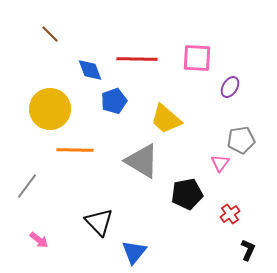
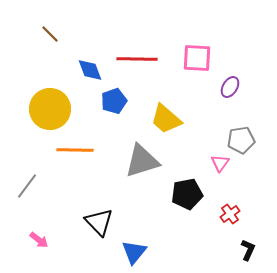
gray triangle: rotated 48 degrees counterclockwise
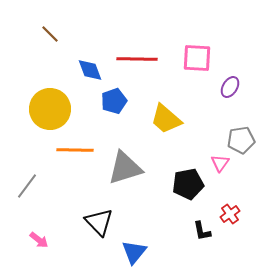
gray triangle: moved 17 px left, 7 px down
black pentagon: moved 1 px right, 10 px up
black L-shape: moved 46 px left, 19 px up; rotated 145 degrees clockwise
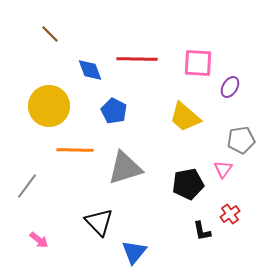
pink square: moved 1 px right, 5 px down
blue pentagon: moved 10 px down; rotated 25 degrees counterclockwise
yellow circle: moved 1 px left, 3 px up
yellow trapezoid: moved 19 px right, 2 px up
pink triangle: moved 3 px right, 6 px down
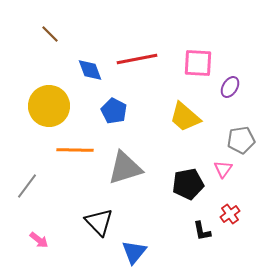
red line: rotated 12 degrees counterclockwise
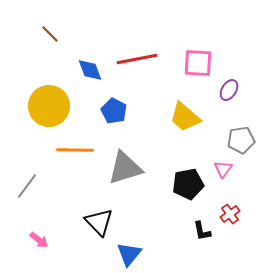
purple ellipse: moved 1 px left, 3 px down
blue triangle: moved 5 px left, 2 px down
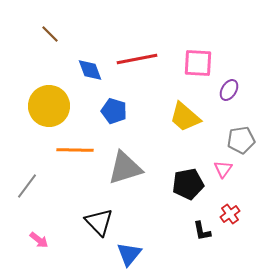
blue pentagon: rotated 10 degrees counterclockwise
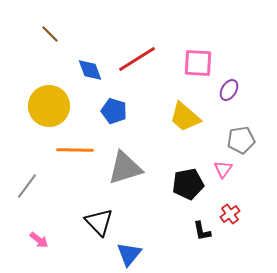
red line: rotated 21 degrees counterclockwise
